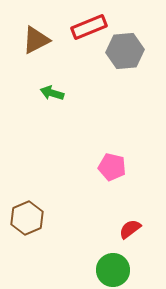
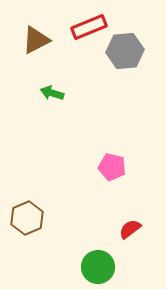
green circle: moved 15 px left, 3 px up
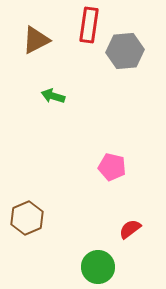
red rectangle: moved 2 px up; rotated 60 degrees counterclockwise
green arrow: moved 1 px right, 3 px down
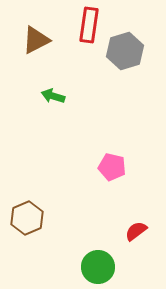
gray hexagon: rotated 12 degrees counterclockwise
red semicircle: moved 6 px right, 2 px down
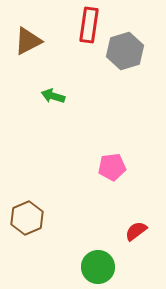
brown triangle: moved 8 px left, 1 px down
pink pentagon: rotated 20 degrees counterclockwise
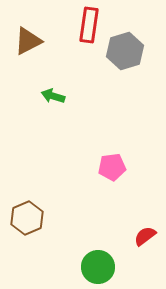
red semicircle: moved 9 px right, 5 px down
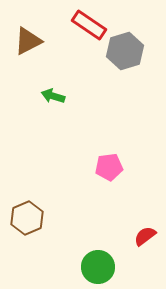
red rectangle: rotated 64 degrees counterclockwise
pink pentagon: moved 3 px left
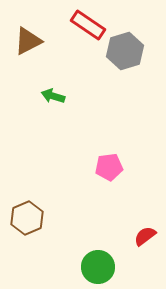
red rectangle: moved 1 px left
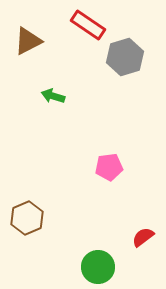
gray hexagon: moved 6 px down
red semicircle: moved 2 px left, 1 px down
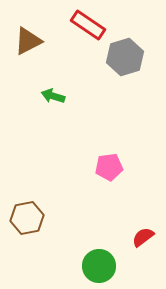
brown hexagon: rotated 12 degrees clockwise
green circle: moved 1 px right, 1 px up
